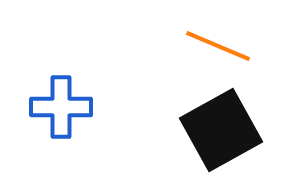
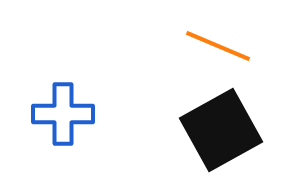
blue cross: moved 2 px right, 7 px down
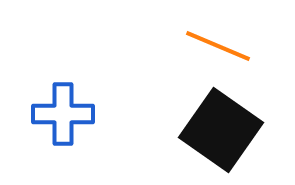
black square: rotated 26 degrees counterclockwise
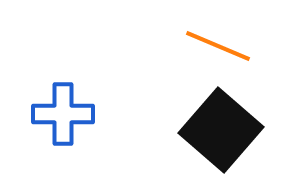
black square: rotated 6 degrees clockwise
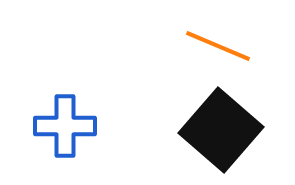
blue cross: moved 2 px right, 12 px down
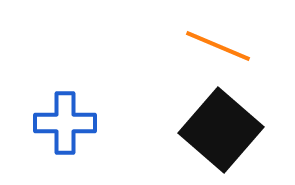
blue cross: moved 3 px up
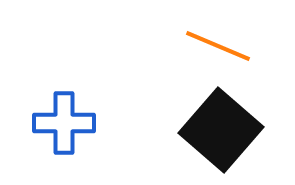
blue cross: moved 1 px left
